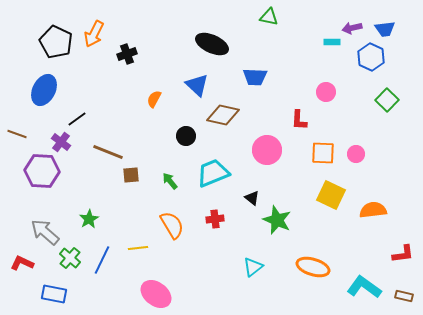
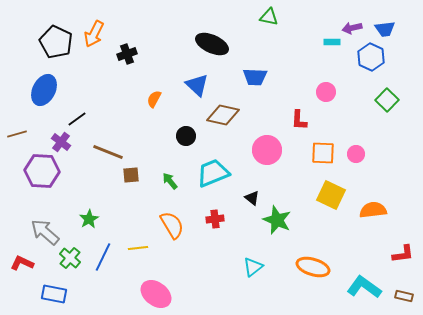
brown line at (17, 134): rotated 36 degrees counterclockwise
blue line at (102, 260): moved 1 px right, 3 px up
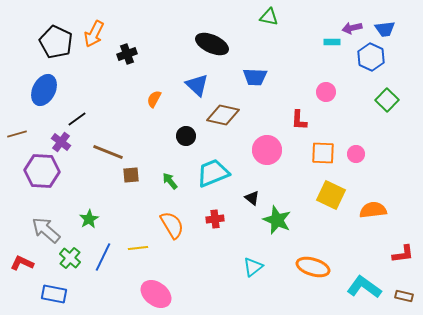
gray arrow at (45, 232): moved 1 px right, 2 px up
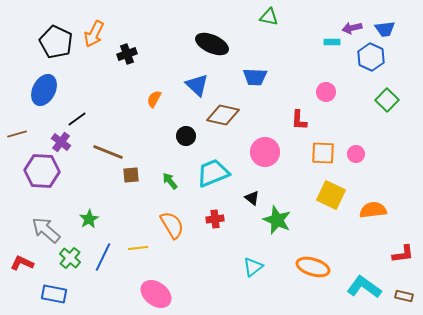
pink circle at (267, 150): moved 2 px left, 2 px down
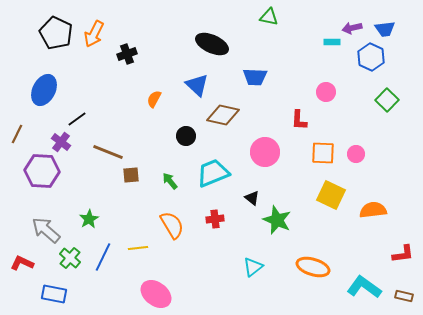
black pentagon at (56, 42): moved 9 px up
brown line at (17, 134): rotated 48 degrees counterclockwise
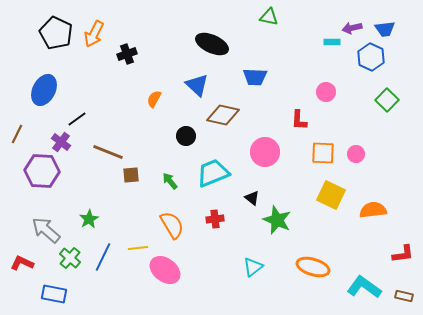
pink ellipse at (156, 294): moved 9 px right, 24 px up
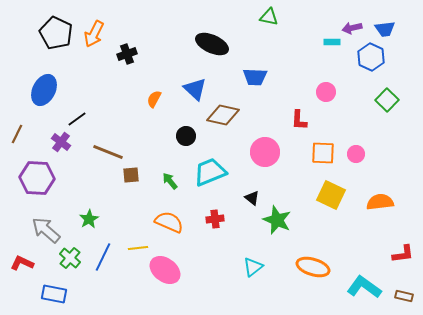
blue triangle at (197, 85): moved 2 px left, 4 px down
purple hexagon at (42, 171): moved 5 px left, 7 px down
cyan trapezoid at (213, 173): moved 3 px left, 1 px up
orange semicircle at (373, 210): moved 7 px right, 8 px up
orange semicircle at (172, 225): moved 3 px left, 3 px up; rotated 36 degrees counterclockwise
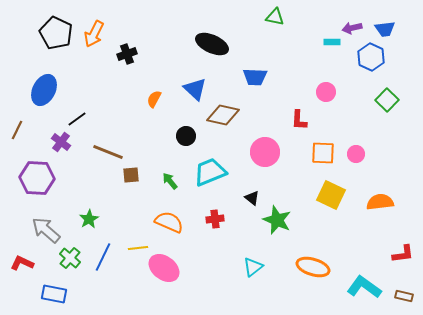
green triangle at (269, 17): moved 6 px right
brown line at (17, 134): moved 4 px up
pink ellipse at (165, 270): moved 1 px left, 2 px up
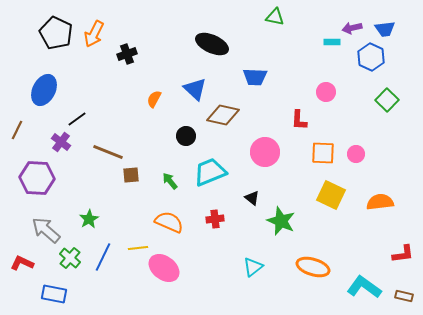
green star at (277, 220): moved 4 px right, 1 px down
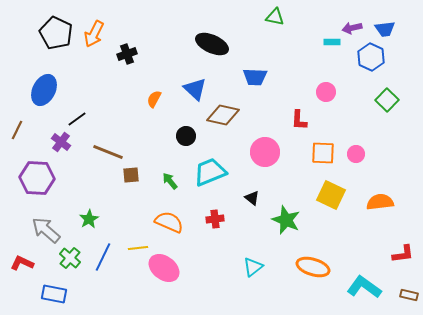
green star at (281, 221): moved 5 px right, 1 px up
brown rectangle at (404, 296): moved 5 px right, 1 px up
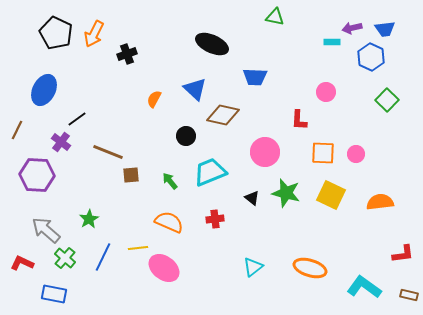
purple hexagon at (37, 178): moved 3 px up
green star at (286, 220): moved 27 px up; rotated 8 degrees counterclockwise
green cross at (70, 258): moved 5 px left
orange ellipse at (313, 267): moved 3 px left, 1 px down
